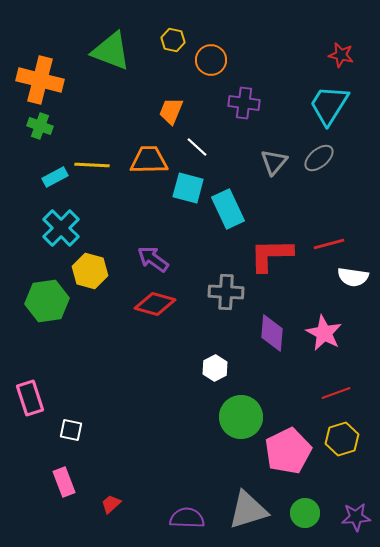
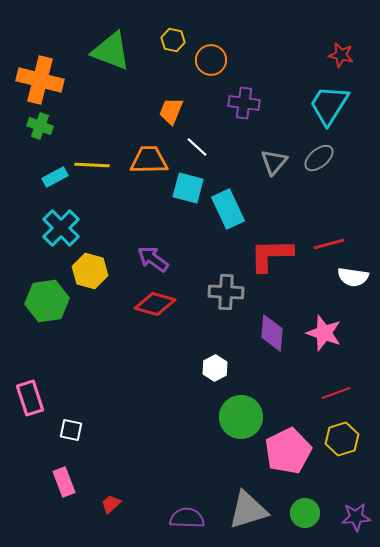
pink star at (324, 333): rotated 9 degrees counterclockwise
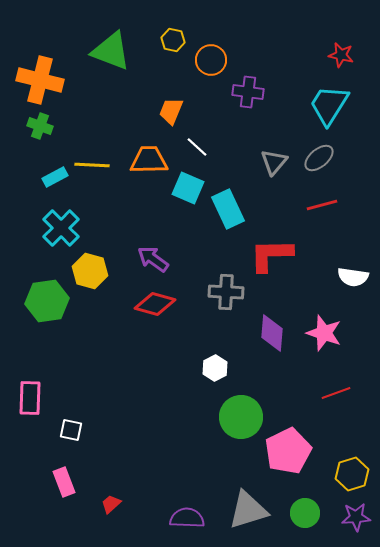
purple cross at (244, 103): moved 4 px right, 11 px up
cyan square at (188, 188): rotated 8 degrees clockwise
red line at (329, 244): moved 7 px left, 39 px up
pink rectangle at (30, 398): rotated 20 degrees clockwise
yellow hexagon at (342, 439): moved 10 px right, 35 px down
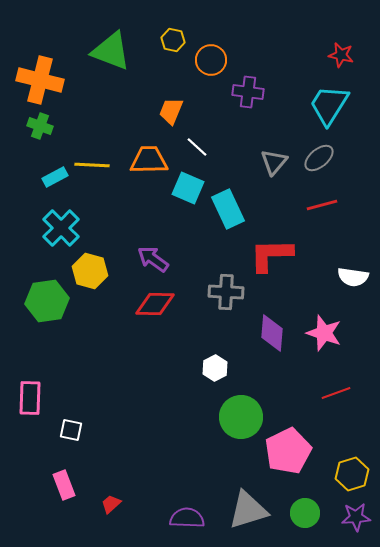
red diamond at (155, 304): rotated 15 degrees counterclockwise
pink rectangle at (64, 482): moved 3 px down
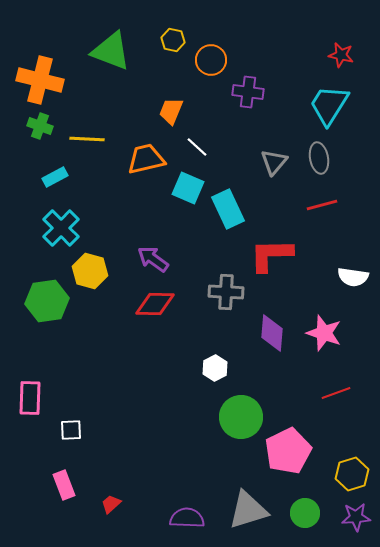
gray ellipse at (319, 158): rotated 60 degrees counterclockwise
orange trapezoid at (149, 160): moved 3 px left, 1 px up; rotated 12 degrees counterclockwise
yellow line at (92, 165): moved 5 px left, 26 px up
white square at (71, 430): rotated 15 degrees counterclockwise
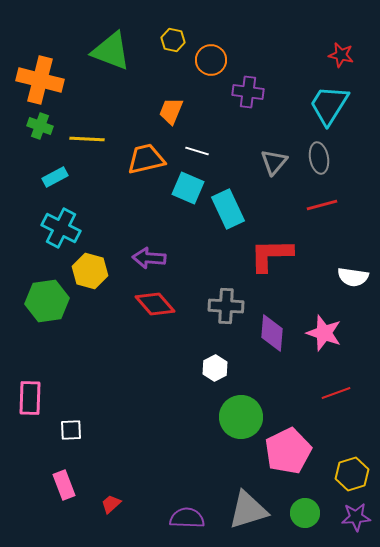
white line at (197, 147): moved 4 px down; rotated 25 degrees counterclockwise
cyan cross at (61, 228): rotated 18 degrees counterclockwise
purple arrow at (153, 259): moved 4 px left, 1 px up; rotated 32 degrees counterclockwise
gray cross at (226, 292): moved 14 px down
red diamond at (155, 304): rotated 48 degrees clockwise
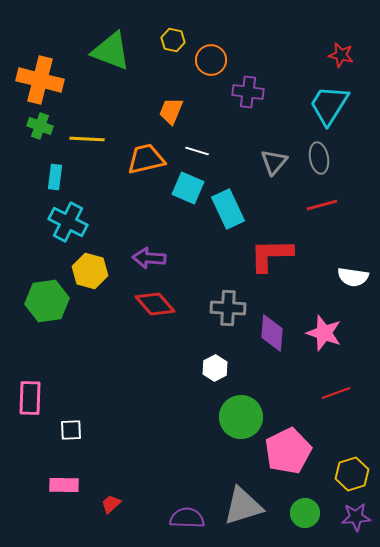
cyan rectangle at (55, 177): rotated 55 degrees counterclockwise
cyan cross at (61, 228): moved 7 px right, 6 px up
gray cross at (226, 306): moved 2 px right, 2 px down
pink rectangle at (64, 485): rotated 68 degrees counterclockwise
gray triangle at (248, 510): moved 5 px left, 4 px up
